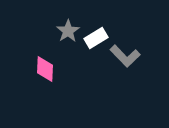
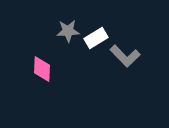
gray star: rotated 30 degrees clockwise
pink diamond: moved 3 px left
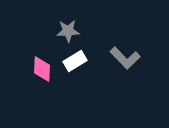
white rectangle: moved 21 px left, 23 px down
gray L-shape: moved 2 px down
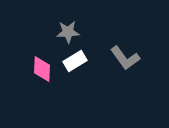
gray star: moved 1 px down
gray L-shape: rotated 8 degrees clockwise
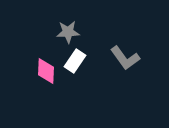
white rectangle: rotated 25 degrees counterclockwise
pink diamond: moved 4 px right, 2 px down
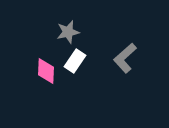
gray star: rotated 10 degrees counterclockwise
gray L-shape: rotated 84 degrees clockwise
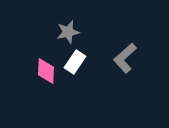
white rectangle: moved 1 px down
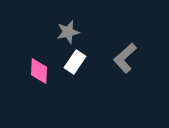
pink diamond: moved 7 px left
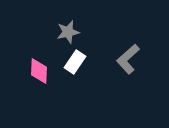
gray L-shape: moved 3 px right, 1 px down
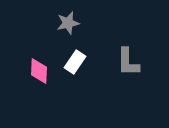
gray star: moved 9 px up
gray L-shape: moved 3 px down; rotated 48 degrees counterclockwise
